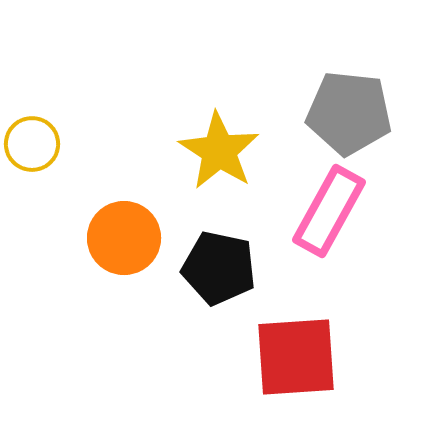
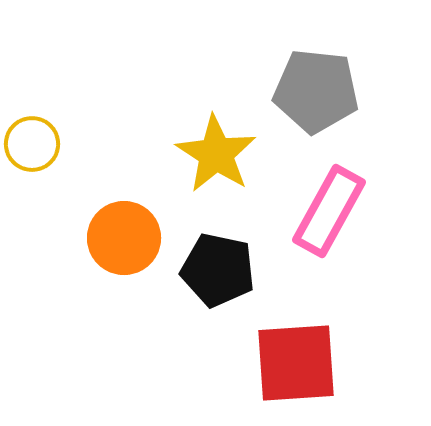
gray pentagon: moved 33 px left, 22 px up
yellow star: moved 3 px left, 3 px down
black pentagon: moved 1 px left, 2 px down
red square: moved 6 px down
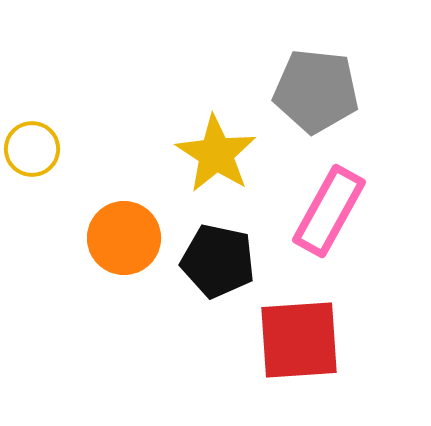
yellow circle: moved 5 px down
black pentagon: moved 9 px up
red square: moved 3 px right, 23 px up
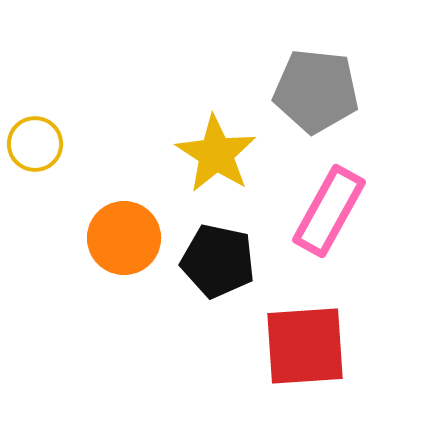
yellow circle: moved 3 px right, 5 px up
red square: moved 6 px right, 6 px down
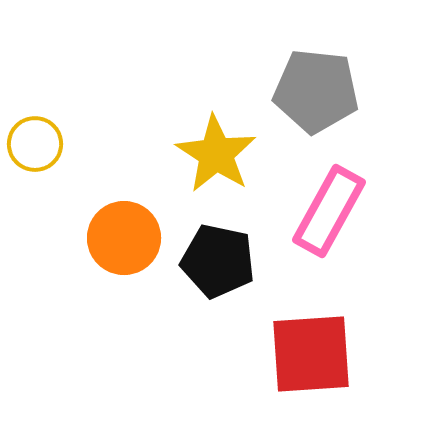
red square: moved 6 px right, 8 px down
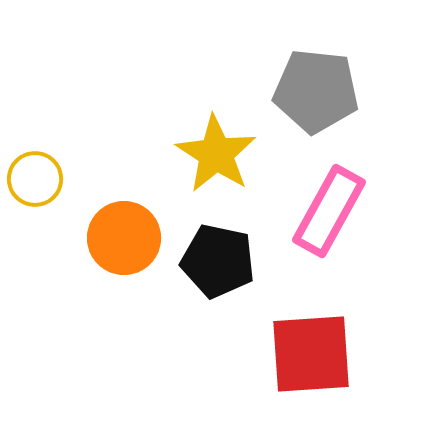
yellow circle: moved 35 px down
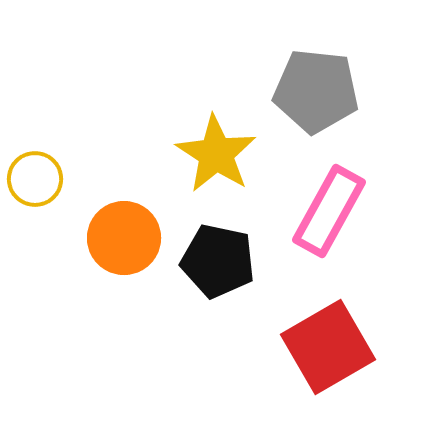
red square: moved 17 px right, 7 px up; rotated 26 degrees counterclockwise
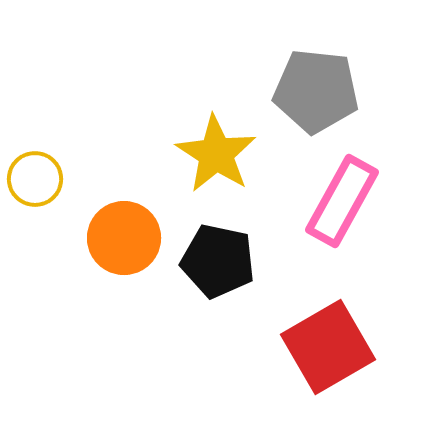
pink rectangle: moved 13 px right, 10 px up
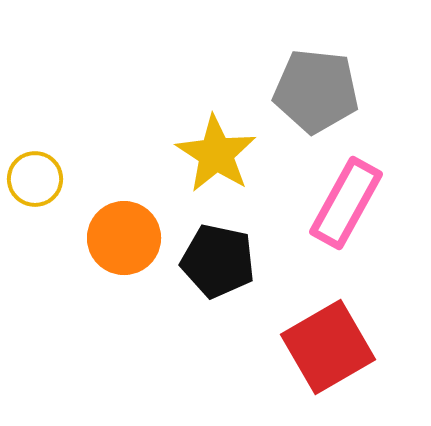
pink rectangle: moved 4 px right, 2 px down
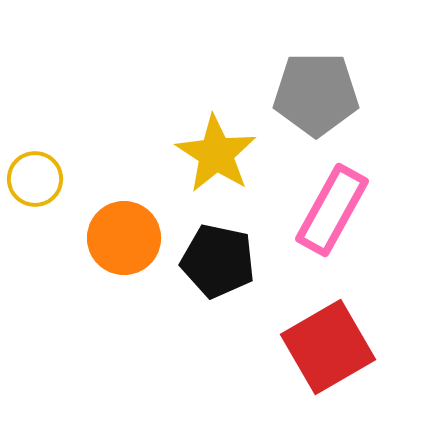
gray pentagon: moved 3 px down; rotated 6 degrees counterclockwise
pink rectangle: moved 14 px left, 7 px down
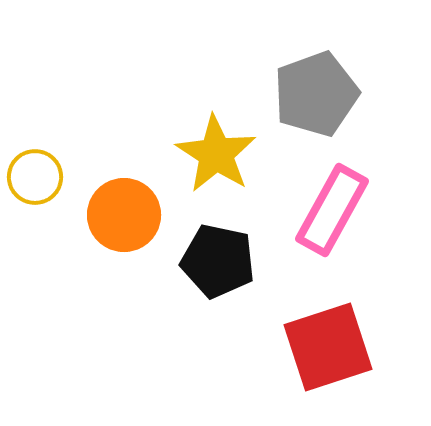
gray pentagon: rotated 20 degrees counterclockwise
yellow circle: moved 2 px up
orange circle: moved 23 px up
red square: rotated 12 degrees clockwise
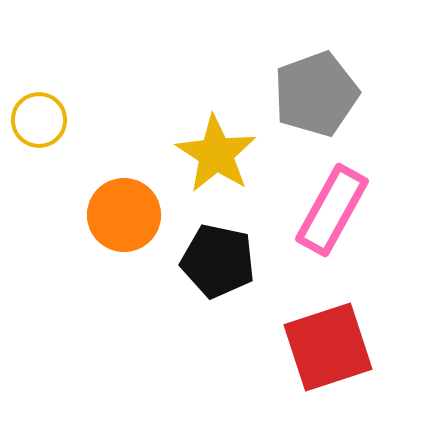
yellow circle: moved 4 px right, 57 px up
